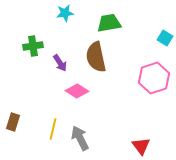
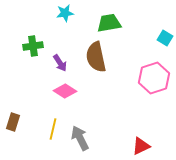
pink diamond: moved 12 px left
red triangle: rotated 42 degrees clockwise
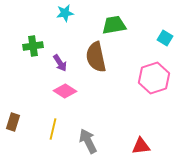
green trapezoid: moved 5 px right, 2 px down
gray arrow: moved 8 px right, 3 px down
red triangle: rotated 18 degrees clockwise
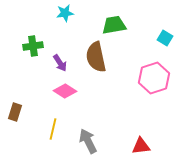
brown rectangle: moved 2 px right, 10 px up
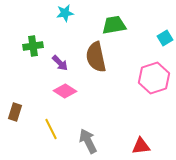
cyan square: rotated 28 degrees clockwise
purple arrow: rotated 12 degrees counterclockwise
yellow line: moved 2 px left; rotated 40 degrees counterclockwise
